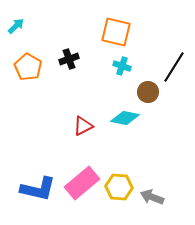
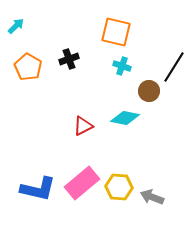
brown circle: moved 1 px right, 1 px up
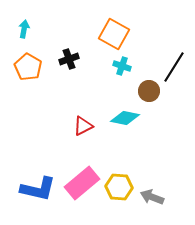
cyan arrow: moved 8 px right, 3 px down; rotated 36 degrees counterclockwise
orange square: moved 2 px left, 2 px down; rotated 16 degrees clockwise
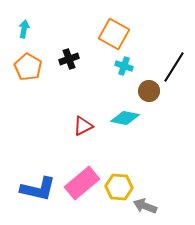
cyan cross: moved 2 px right
gray arrow: moved 7 px left, 9 px down
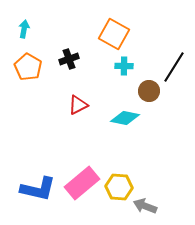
cyan cross: rotated 18 degrees counterclockwise
red triangle: moved 5 px left, 21 px up
